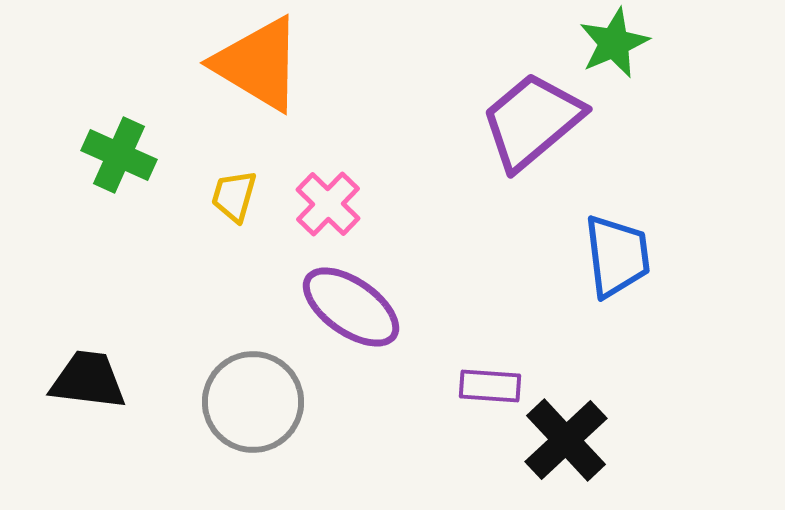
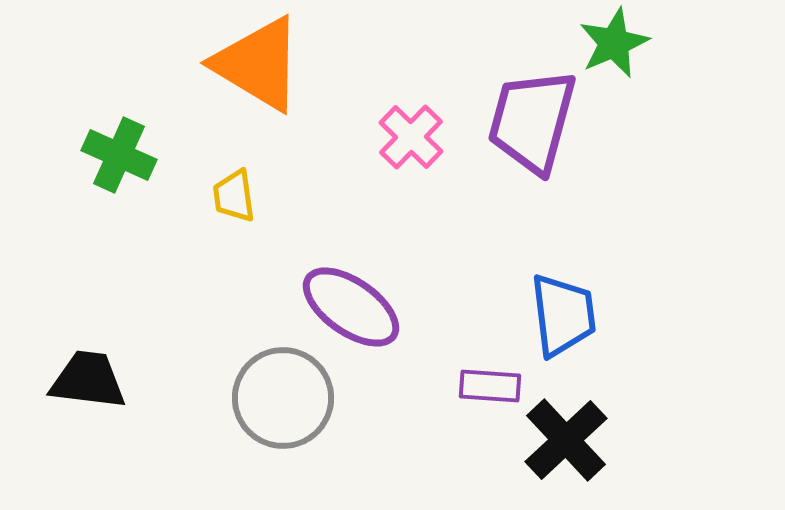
purple trapezoid: rotated 35 degrees counterclockwise
yellow trapezoid: rotated 24 degrees counterclockwise
pink cross: moved 83 px right, 67 px up
blue trapezoid: moved 54 px left, 59 px down
gray circle: moved 30 px right, 4 px up
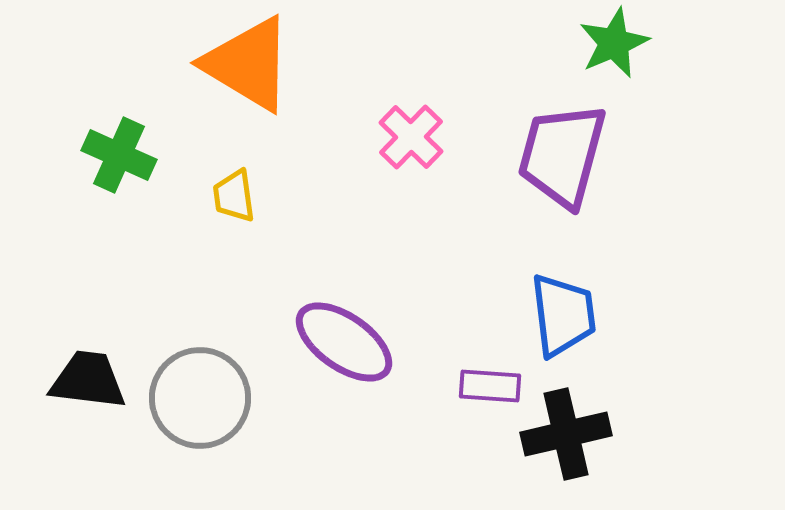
orange triangle: moved 10 px left
purple trapezoid: moved 30 px right, 34 px down
purple ellipse: moved 7 px left, 35 px down
gray circle: moved 83 px left
black cross: moved 6 px up; rotated 30 degrees clockwise
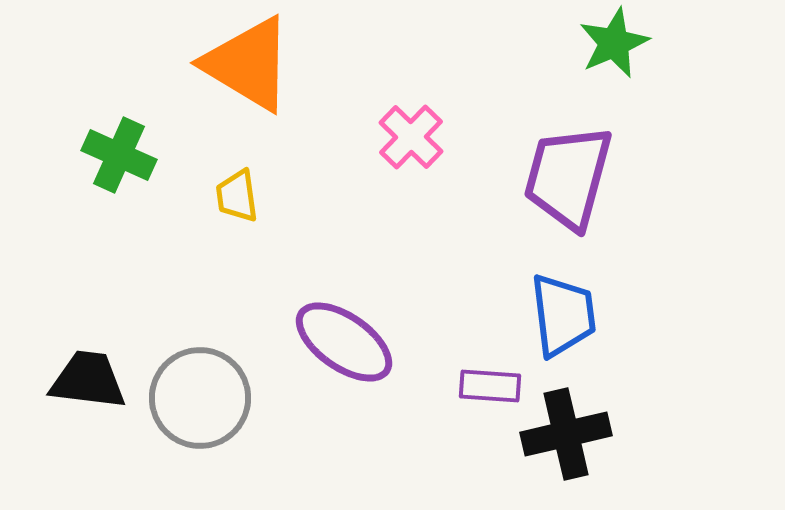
purple trapezoid: moved 6 px right, 22 px down
yellow trapezoid: moved 3 px right
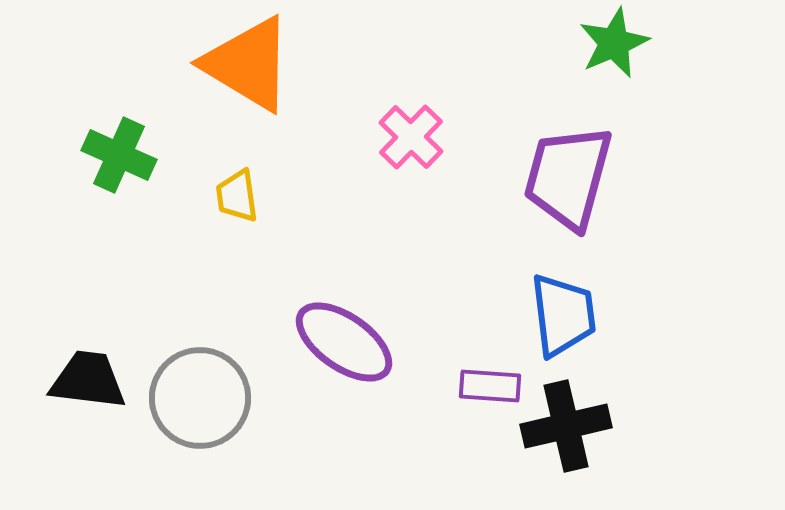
black cross: moved 8 px up
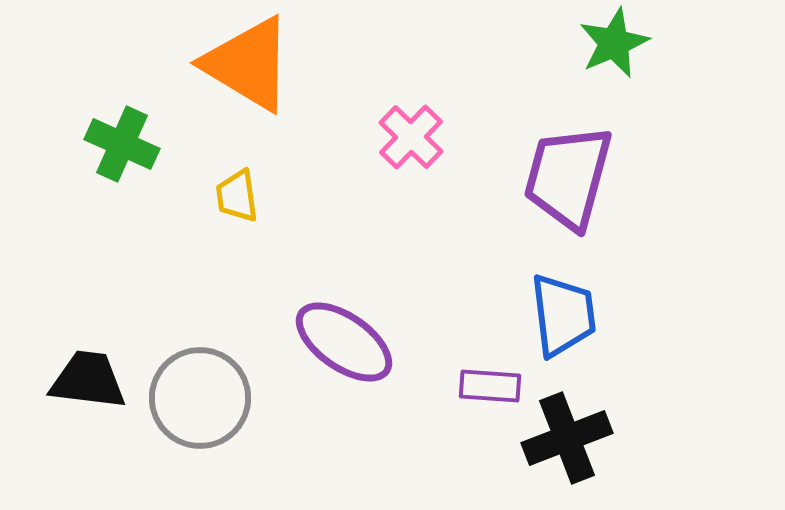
green cross: moved 3 px right, 11 px up
black cross: moved 1 px right, 12 px down; rotated 8 degrees counterclockwise
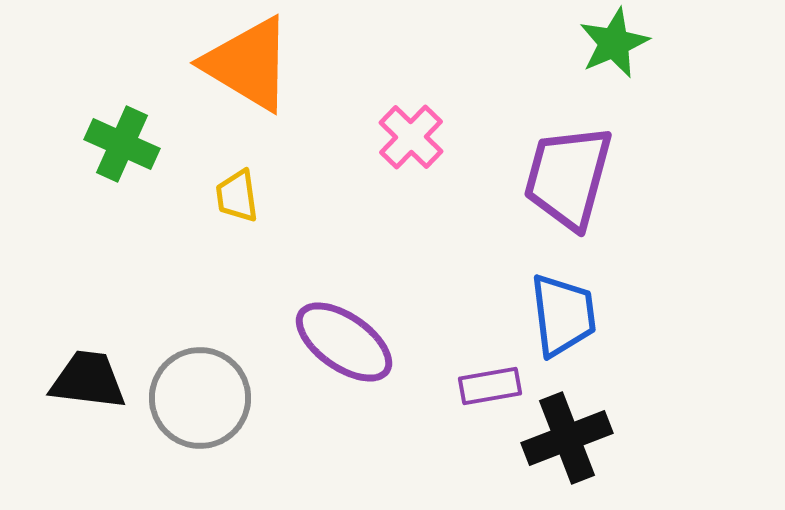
purple rectangle: rotated 14 degrees counterclockwise
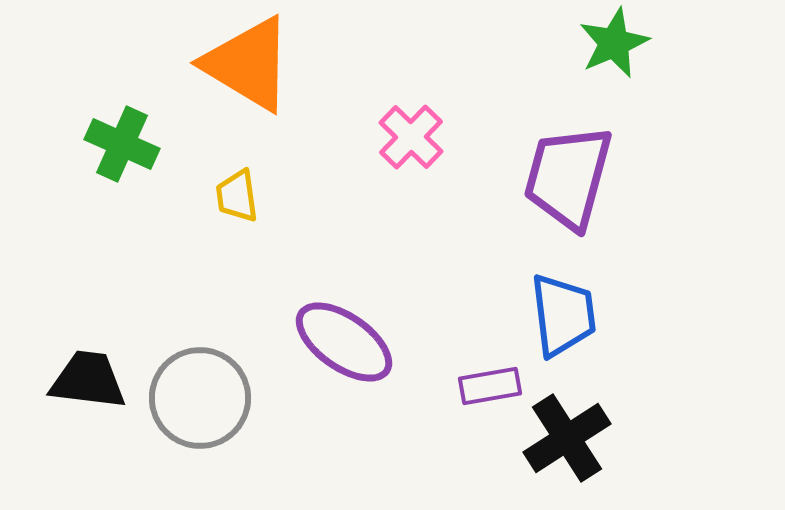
black cross: rotated 12 degrees counterclockwise
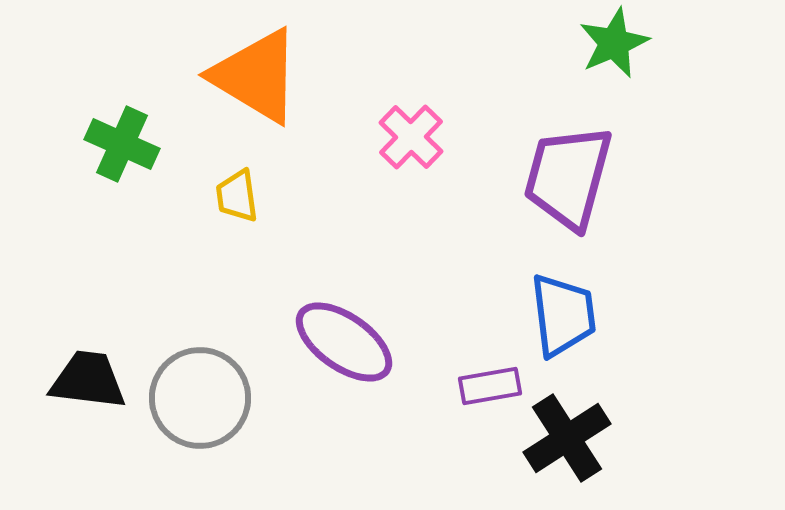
orange triangle: moved 8 px right, 12 px down
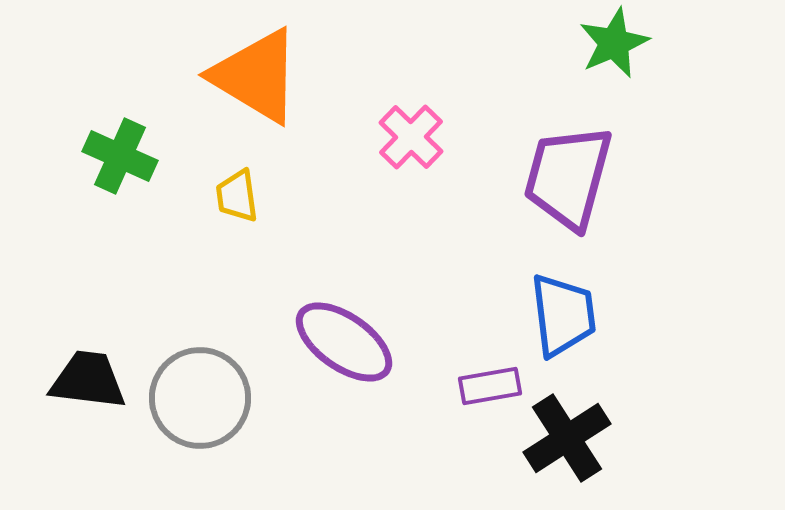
green cross: moved 2 px left, 12 px down
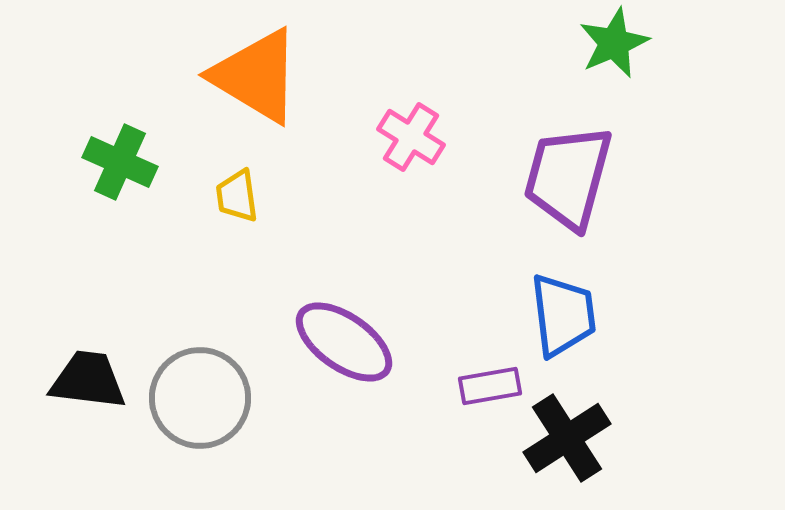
pink cross: rotated 12 degrees counterclockwise
green cross: moved 6 px down
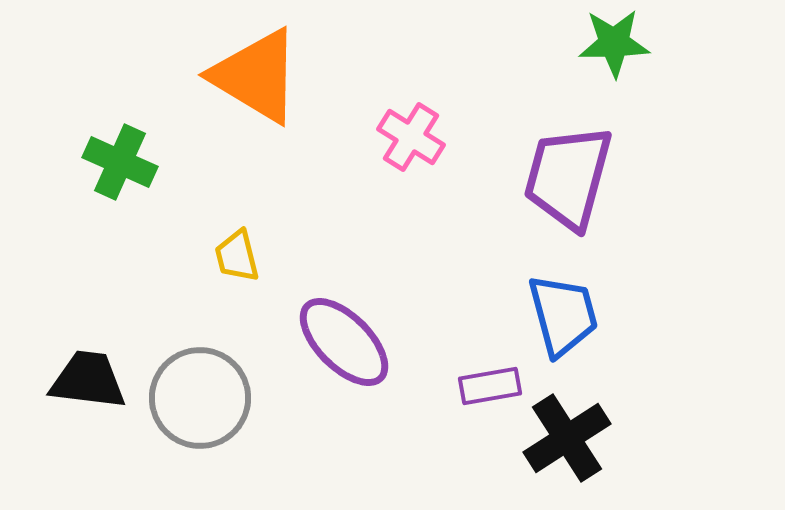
green star: rotated 22 degrees clockwise
yellow trapezoid: moved 60 px down; rotated 6 degrees counterclockwise
blue trapezoid: rotated 8 degrees counterclockwise
purple ellipse: rotated 10 degrees clockwise
